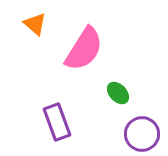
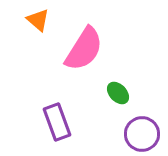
orange triangle: moved 3 px right, 4 px up
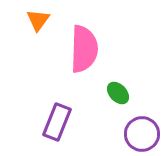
orange triangle: rotated 25 degrees clockwise
pink semicircle: rotated 30 degrees counterclockwise
purple rectangle: rotated 42 degrees clockwise
